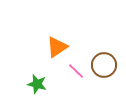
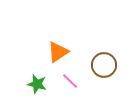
orange triangle: moved 1 px right, 5 px down
pink line: moved 6 px left, 10 px down
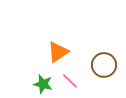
green star: moved 6 px right
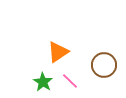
green star: moved 2 px up; rotated 18 degrees clockwise
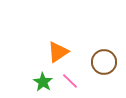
brown circle: moved 3 px up
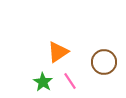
pink line: rotated 12 degrees clockwise
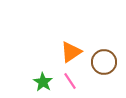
orange triangle: moved 13 px right
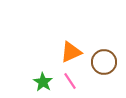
orange triangle: rotated 10 degrees clockwise
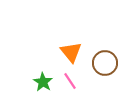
orange triangle: rotated 45 degrees counterclockwise
brown circle: moved 1 px right, 1 px down
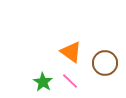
orange triangle: rotated 15 degrees counterclockwise
pink line: rotated 12 degrees counterclockwise
